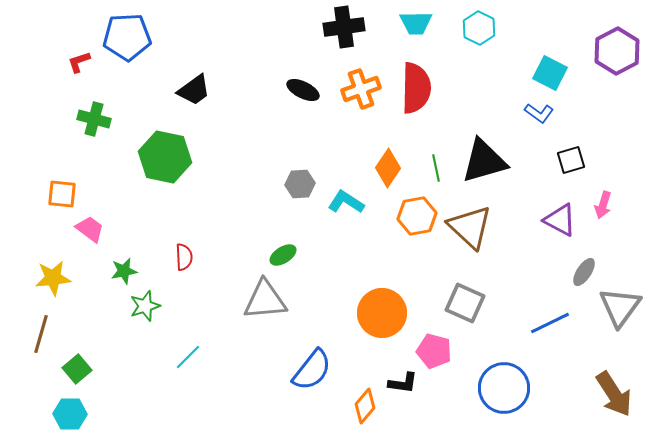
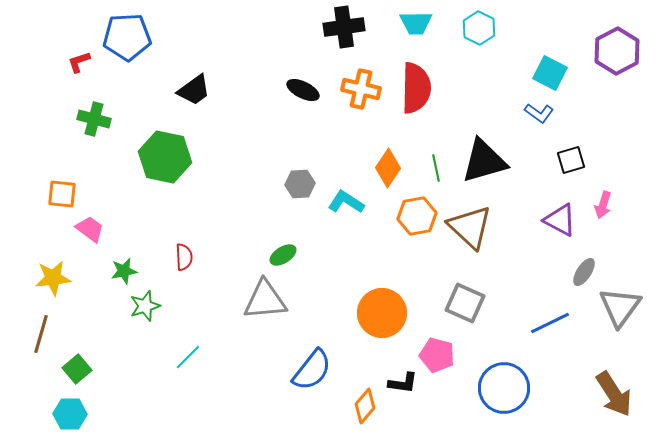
orange cross at (361, 89): rotated 33 degrees clockwise
pink pentagon at (434, 351): moved 3 px right, 4 px down
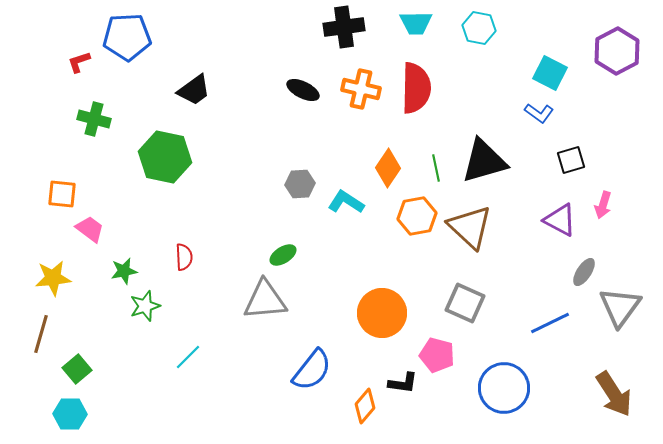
cyan hexagon at (479, 28): rotated 16 degrees counterclockwise
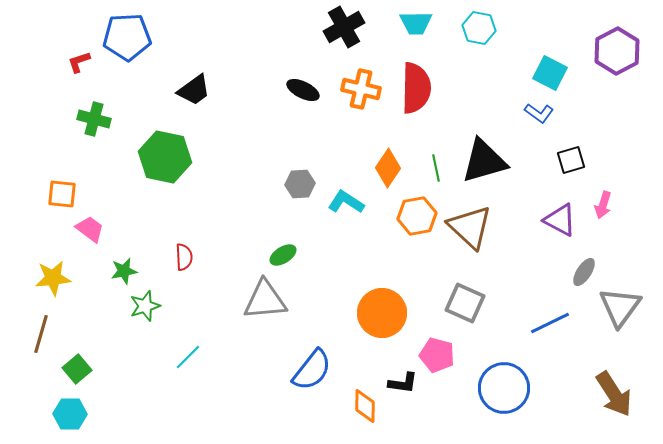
black cross at (344, 27): rotated 21 degrees counterclockwise
orange diamond at (365, 406): rotated 40 degrees counterclockwise
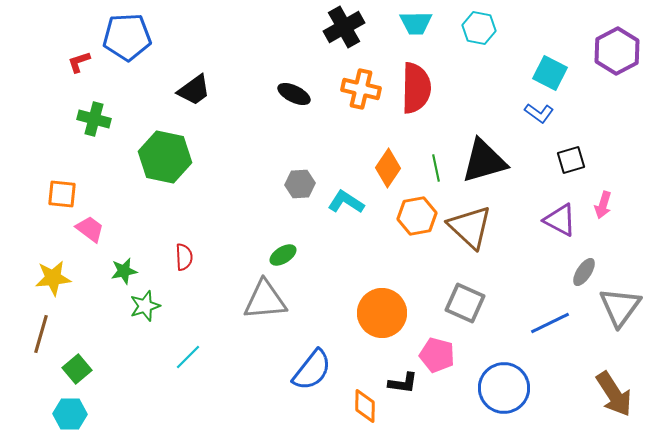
black ellipse at (303, 90): moved 9 px left, 4 px down
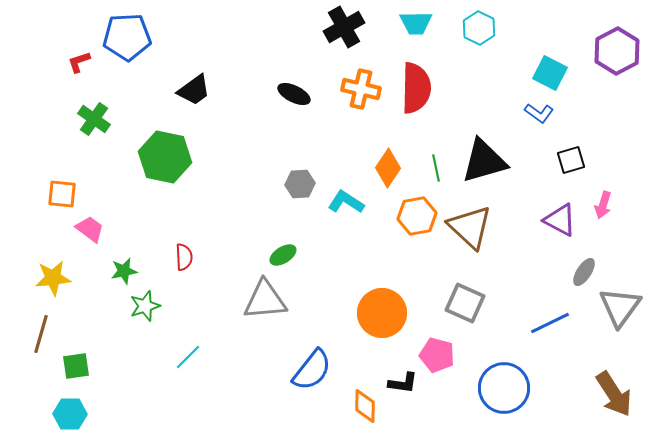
cyan hexagon at (479, 28): rotated 16 degrees clockwise
green cross at (94, 119): rotated 20 degrees clockwise
green square at (77, 369): moved 1 px left, 3 px up; rotated 32 degrees clockwise
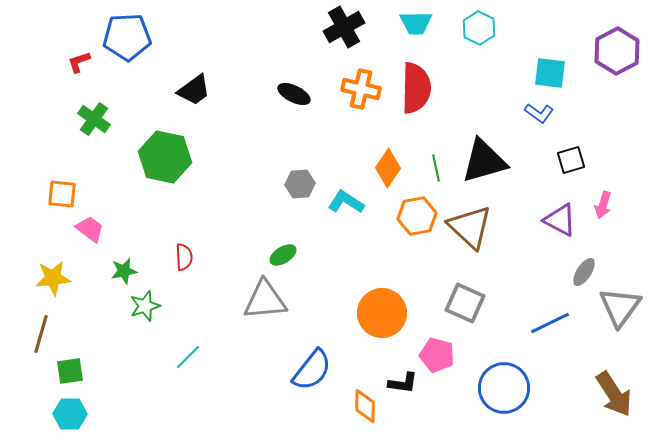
cyan square at (550, 73): rotated 20 degrees counterclockwise
green square at (76, 366): moved 6 px left, 5 px down
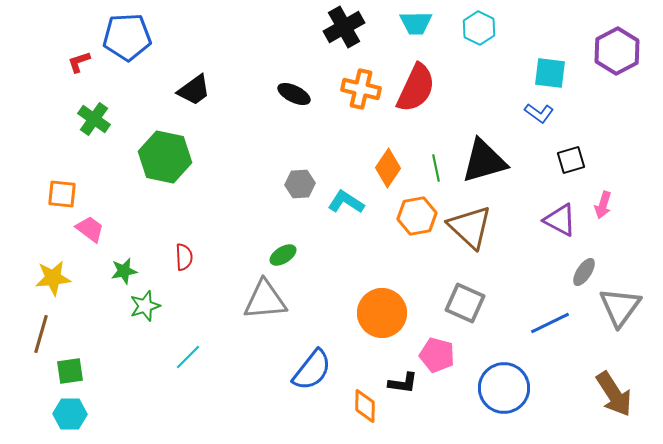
red semicircle at (416, 88): rotated 24 degrees clockwise
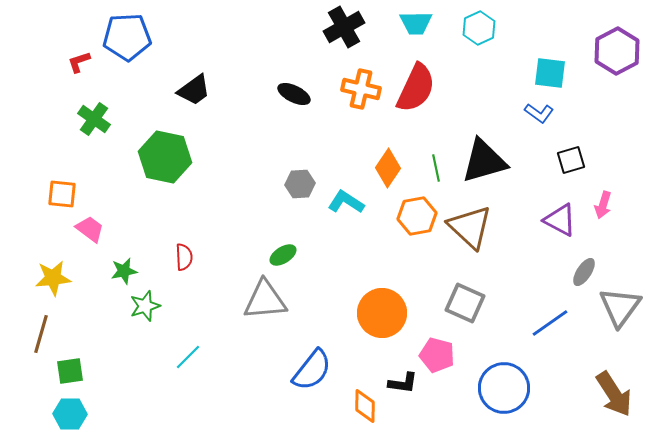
cyan hexagon at (479, 28): rotated 8 degrees clockwise
blue line at (550, 323): rotated 9 degrees counterclockwise
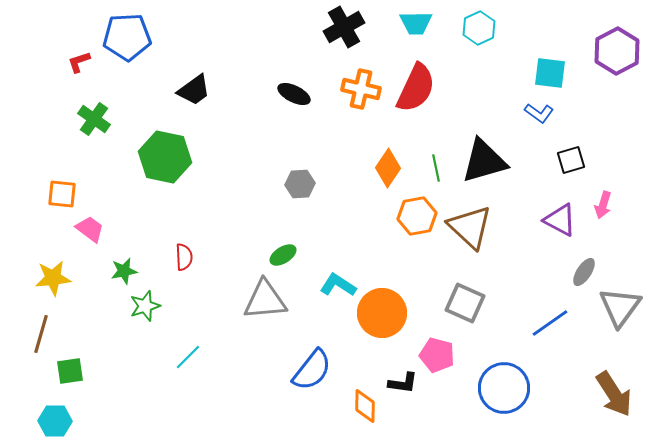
cyan L-shape at (346, 202): moved 8 px left, 83 px down
cyan hexagon at (70, 414): moved 15 px left, 7 px down
